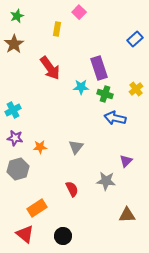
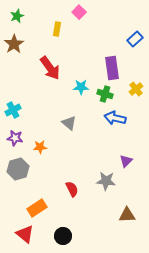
purple rectangle: moved 13 px right; rotated 10 degrees clockwise
gray triangle: moved 7 px left, 24 px up; rotated 28 degrees counterclockwise
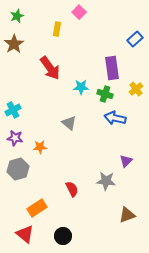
brown triangle: rotated 18 degrees counterclockwise
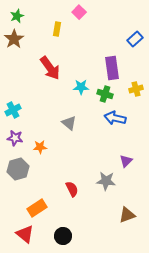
brown star: moved 5 px up
yellow cross: rotated 24 degrees clockwise
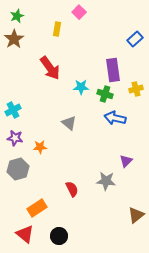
purple rectangle: moved 1 px right, 2 px down
brown triangle: moved 9 px right; rotated 18 degrees counterclockwise
black circle: moved 4 px left
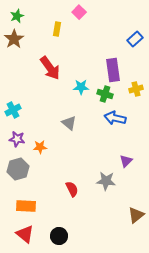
purple star: moved 2 px right, 1 px down
orange rectangle: moved 11 px left, 2 px up; rotated 36 degrees clockwise
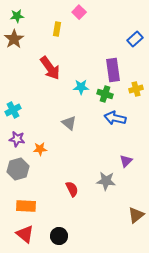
green star: rotated 16 degrees clockwise
orange star: moved 2 px down
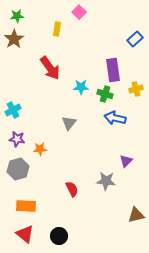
gray triangle: rotated 28 degrees clockwise
brown triangle: rotated 24 degrees clockwise
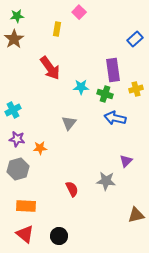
orange star: moved 1 px up
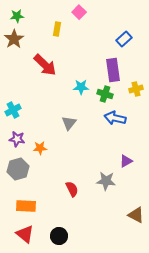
blue rectangle: moved 11 px left
red arrow: moved 5 px left, 3 px up; rotated 10 degrees counterclockwise
purple triangle: rotated 16 degrees clockwise
brown triangle: rotated 42 degrees clockwise
